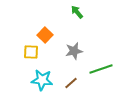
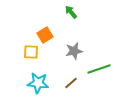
green arrow: moved 6 px left
orange square: rotated 14 degrees clockwise
green line: moved 2 px left
cyan star: moved 4 px left, 3 px down
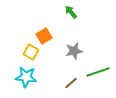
orange square: moved 1 px left, 1 px down
yellow square: rotated 28 degrees clockwise
green line: moved 1 px left, 3 px down
cyan star: moved 12 px left, 6 px up
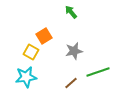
cyan star: rotated 15 degrees counterclockwise
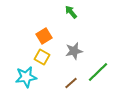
yellow square: moved 11 px right, 5 px down
green line: rotated 25 degrees counterclockwise
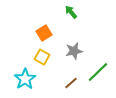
orange square: moved 3 px up
cyan star: moved 1 px left, 2 px down; rotated 25 degrees counterclockwise
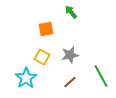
orange square: moved 2 px right, 4 px up; rotated 21 degrees clockwise
gray star: moved 4 px left, 4 px down
green line: moved 3 px right, 4 px down; rotated 75 degrees counterclockwise
cyan star: moved 1 px right, 1 px up
brown line: moved 1 px left, 1 px up
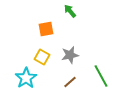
green arrow: moved 1 px left, 1 px up
